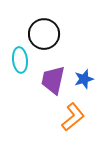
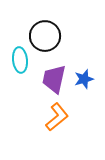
black circle: moved 1 px right, 2 px down
purple trapezoid: moved 1 px right, 1 px up
orange L-shape: moved 16 px left
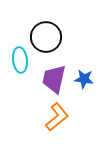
black circle: moved 1 px right, 1 px down
blue star: rotated 24 degrees clockwise
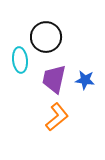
blue star: moved 1 px right, 1 px down
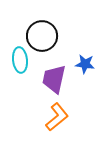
black circle: moved 4 px left, 1 px up
blue star: moved 16 px up
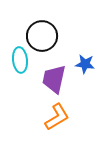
orange L-shape: rotated 8 degrees clockwise
